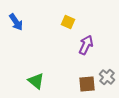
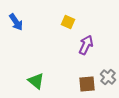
gray cross: moved 1 px right
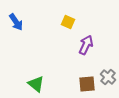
green triangle: moved 3 px down
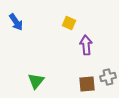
yellow square: moved 1 px right, 1 px down
purple arrow: rotated 30 degrees counterclockwise
gray cross: rotated 35 degrees clockwise
green triangle: moved 3 px up; rotated 30 degrees clockwise
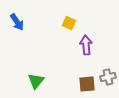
blue arrow: moved 1 px right
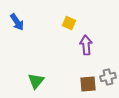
brown square: moved 1 px right
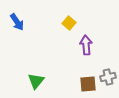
yellow square: rotated 16 degrees clockwise
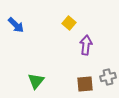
blue arrow: moved 1 px left, 3 px down; rotated 12 degrees counterclockwise
purple arrow: rotated 12 degrees clockwise
brown square: moved 3 px left
